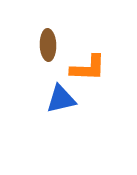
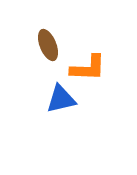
brown ellipse: rotated 20 degrees counterclockwise
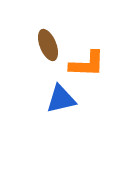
orange L-shape: moved 1 px left, 4 px up
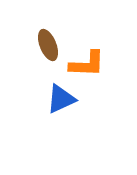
blue triangle: rotated 12 degrees counterclockwise
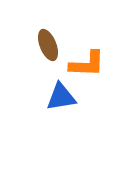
blue triangle: moved 2 px up; rotated 16 degrees clockwise
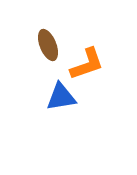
orange L-shape: rotated 21 degrees counterclockwise
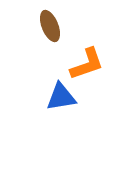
brown ellipse: moved 2 px right, 19 px up
